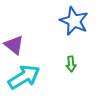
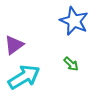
purple triangle: rotated 45 degrees clockwise
green arrow: rotated 42 degrees counterclockwise
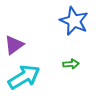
green arrow: rotated 49 degrees counterclockwise
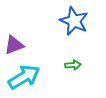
purple triangle: rotated 15 degrees clockwise
green arrow: moved 2 px right, 1 px down
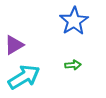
blue star: rotated 16 degrees clockwise
purple triangle: rotated 10 degrees counterclockwise
